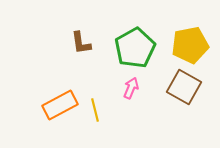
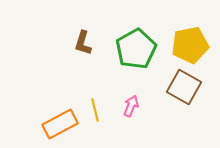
brown L-shape: moved 2 px right; rotated 25 degrees clockwise
green pentagon: moved 1 px right, 1 px down
pink arrow: moved 18 px down
orange rectangle: moved 19 px down
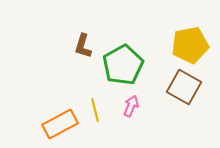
brown L-shape: moved 3 px down
green pentagon: moved 13 px left, 16 px down
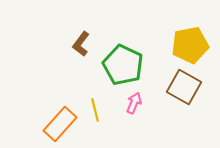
brown L-shape: moved 2 px left, 2 px up; rotated 20 degrees clockwise
green pentagon: rotated 18 degrees counterclockwise
pink arrow: moved 3 px right, 3 px up
orange rectangle: rotated 20 degrees counterclockwise
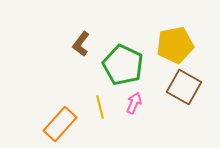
yellow pentagon: moved 15 px left
yellow line: moved 5 px right, 3 px up
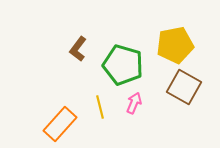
brown L-shape: moved 3 px left, 5 px down
green pentagon: rotated 9 degrees counterclockwise
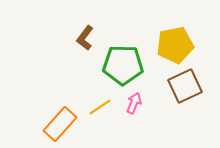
brown L-shape: moved 7 px right, 11 px up
green pentagon: rotated 15 degrees counterclockwise
brown square: moved 1 px right, 1 px up; rotated 36 degrees clockwise
yellow line: rotated 70 degrees clockwise
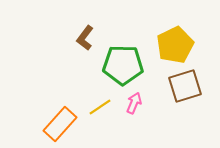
yellow pentagon: rotated 15 degrees counterclockwise
brown square: rotated 8 degrees clockwise
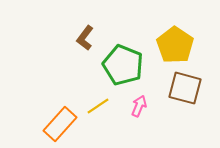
yellow pentagon: rotated 12 degrees counterclockwise
green pentagon: rotated 21 degrees clockwise
brown square: moved 2 px down; rotated 32 degrees clockwise
pink arrow: moved 5 px right, 3 px down
yellow line: moved 2 px left, 1 px up
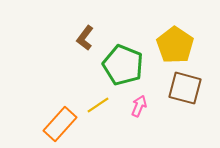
yellow line: moved 1 px up
